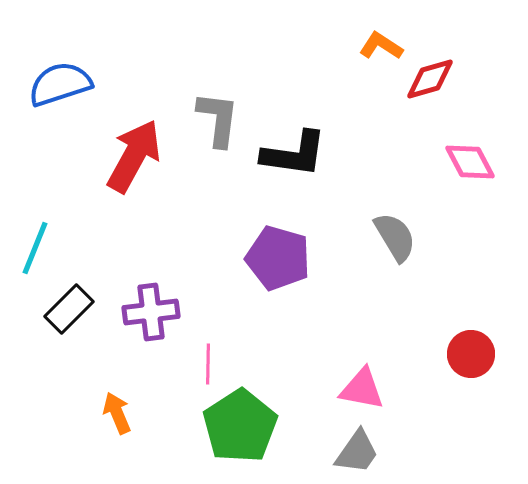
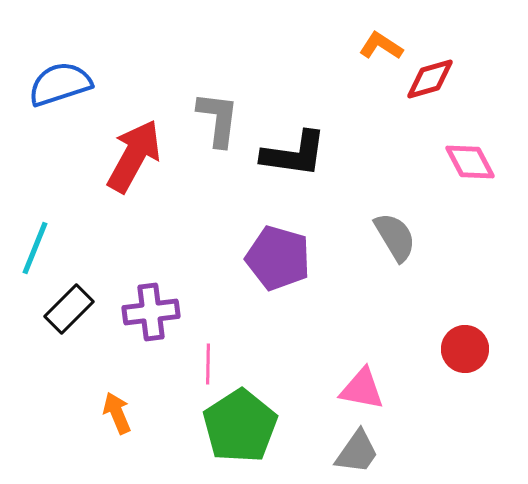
red circle: moved 6 px left, 5 px up
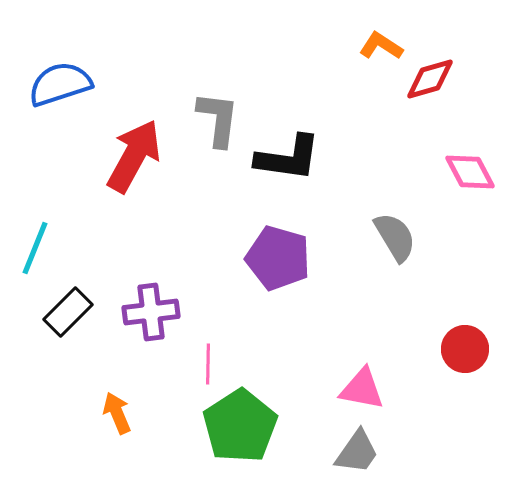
black L-shape: moved 6 px left, 4 px down
pink diamond: moved 10 px down
black rectangle: moved 1 px left, 3 px down
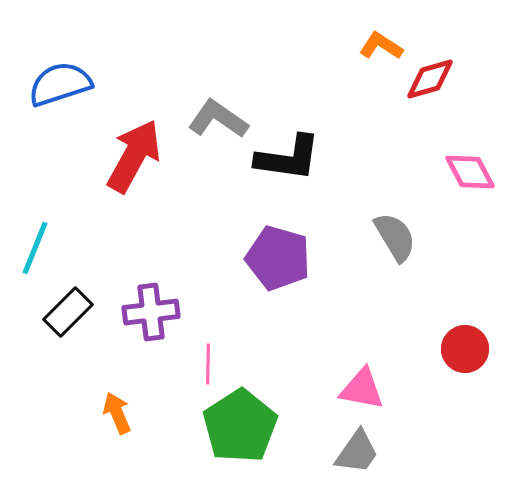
gray L-shape: rotated 62 degrees counterclockwise
